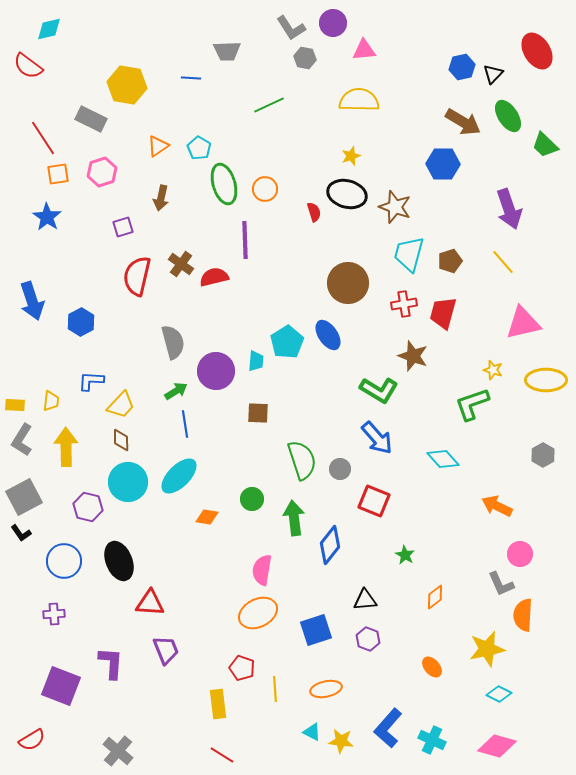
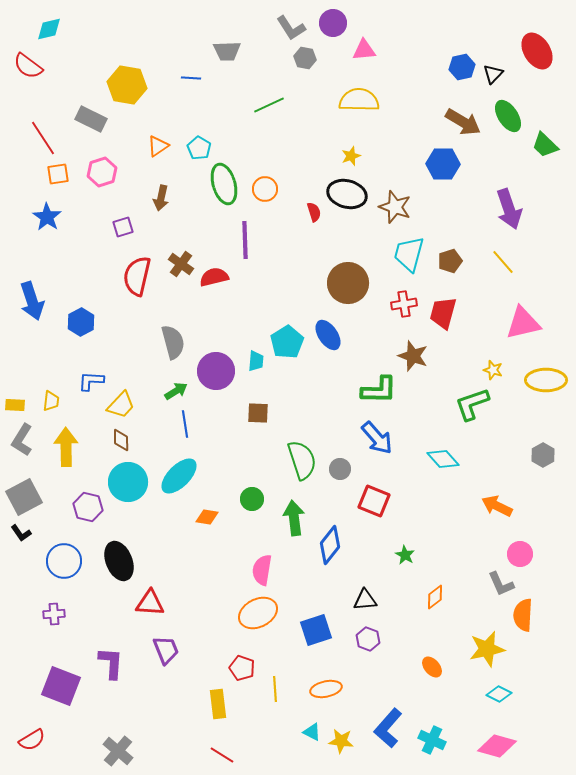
green L-shape at (379, 390): rotated 30 degrees counterclockwise
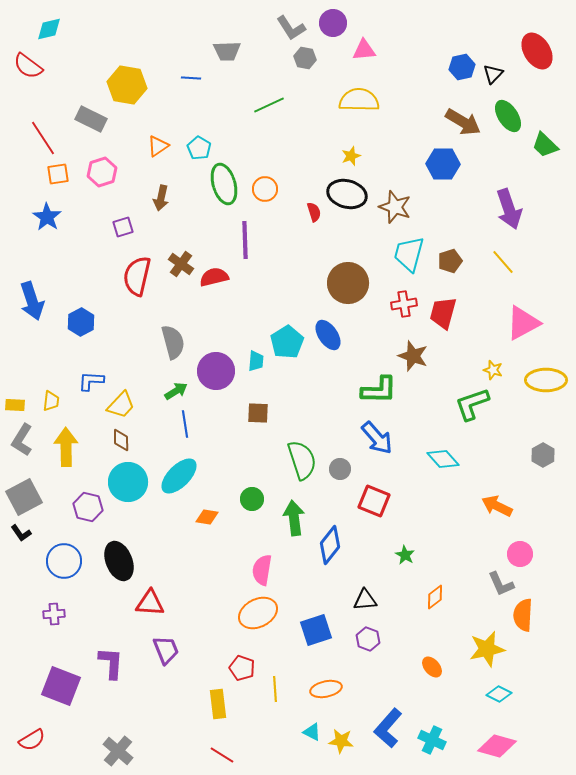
pink triangle at (523, 323): rotated 15 degrees counterclockwise
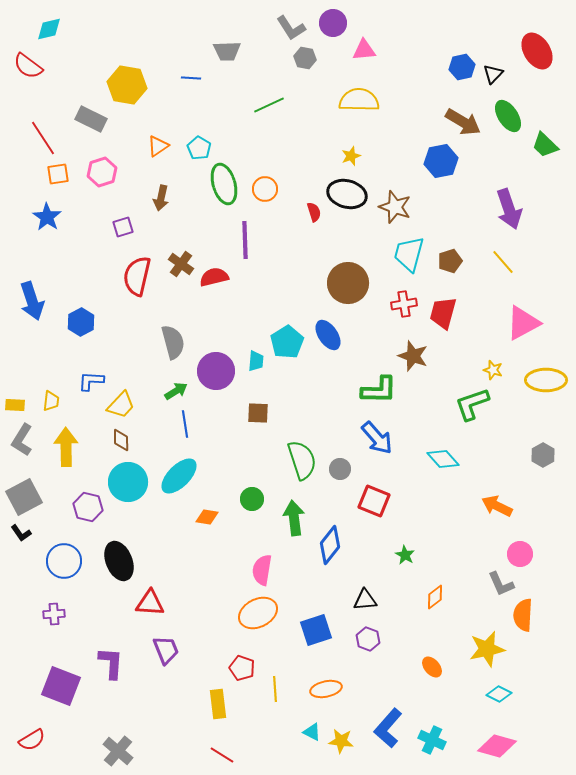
blue hexagon at (443, 164): moved 2 px left, 3 px up; rotated 12 degrees counterclockwise
